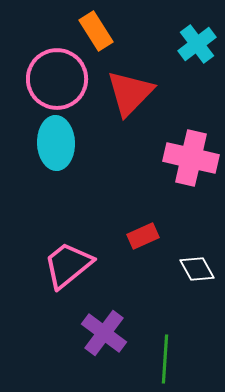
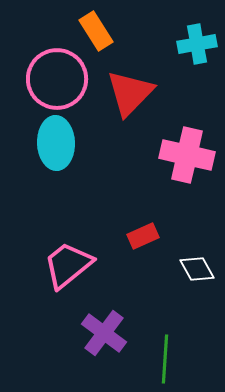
cyan cross: rotated 27 degrees clockwise
pink cross: moved 4 px left, 3 px up
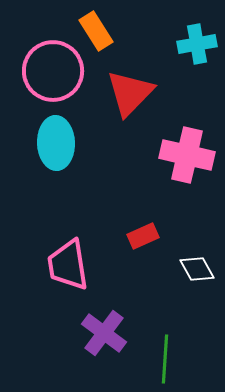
pink circle: moved 4 px left, 8 px up
pink trapezoid: rotated 60 degrees counterclockwise
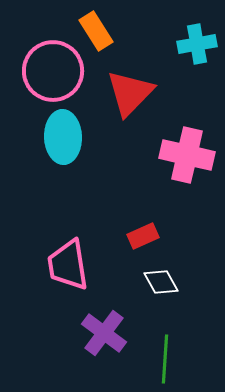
cyan ellipse: moved 7 px right, 6 px up
white diamond: moved 36 px left, 13 px down
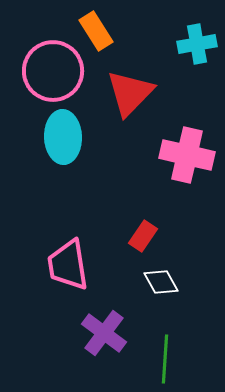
red rectangle: rotated 32 degrees counterclockwise
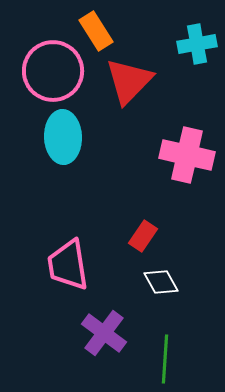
red triangle: moved 1 px left, 12 px up
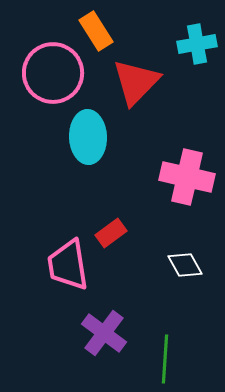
pink circle: moved 2 px down
red triangle: moved 7 px right, 1 px down
cyan ellipse: moved 25 px right
pink cross: moved 22 px down
red rectangle: moved 32 px left, 3 px up; rotated 20 degrees clockwise
white diamond: moved 24 px right, 17 px up
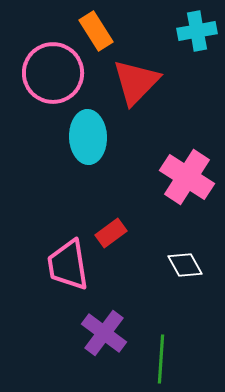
cyan cross: moved 13 px up
pink cross: rotated 20 degrees clockwise
green line: moved 4 px left
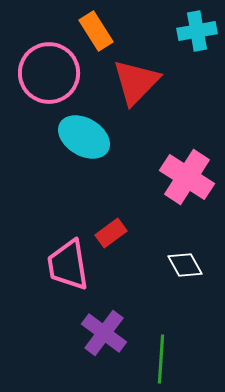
pink circle: moved 4 px left
cyan ellipse: moved 4 px left; rotated 57 degrees counterclockwise
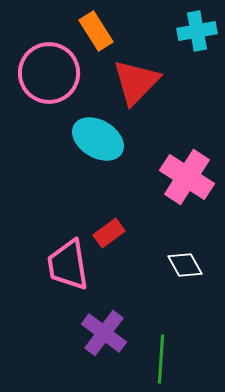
cyan ellipse: moved 14 px right, 2 px down
red rectangle: moved 2 px left
